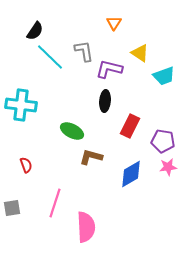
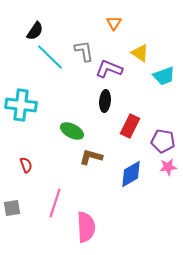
purple L-shape: rotated 8 degrees clockwise
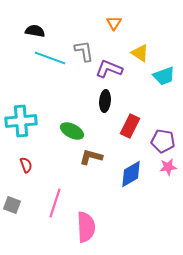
black semicircle: rotated 114 degrees counterclockwise
cyan line: moved 1 px down; rotated 24 degrees counterclockwise
cyan cross: moved 16 px down; rotated 12 degrees counterclockwise
gray square: moved 3 px up; rotated 30 degrees clockwise
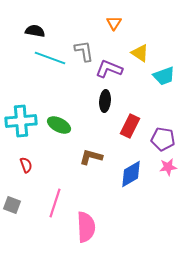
green ellipse: moved 13 px left, 6 px up
purple pentagon: moved 2 px up
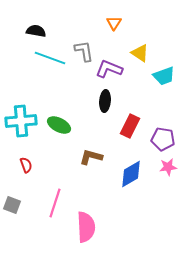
black semicircle: moved 1 px right
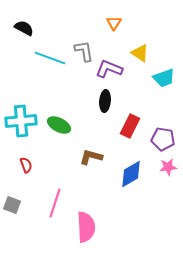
black semicircle: moved 12 px left, 3 px up; rotated 18 degrees clockwise
cyan trapezoid: moved 2 px down
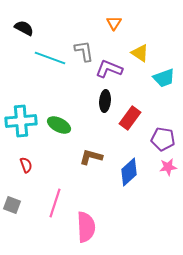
red rectangle: moved 8 px up; rotated 10 degrees clockwise
blue diamond: moved 2 px left, 2 px up; rotated 12 degrees counterclockwise
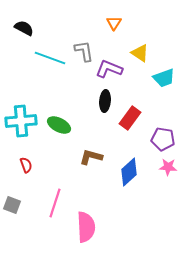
pink star: rotated 12 degrees clockwise
